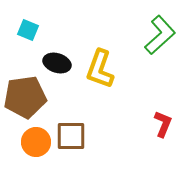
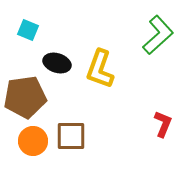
green L-shape: moved 2 px left
orange circle: moved 3 px left, 1 px up
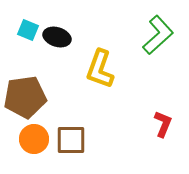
black ellipse: moved 26 px up
brown square: moved 4 px down
orange circle: moved 1 px right, 2 px up
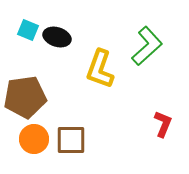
green L-shape: moved 11 px left, 11 px down
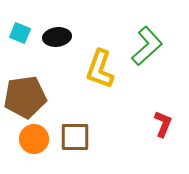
cyan square: moved 8 px left, 3 px down
black ellipse: rotated 24 degrees counterclockwise
brown square: moved 4 px right, 3 px up
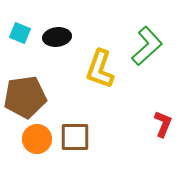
orange circle: moved 3 px right
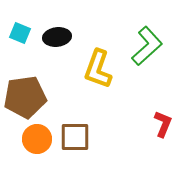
yellow L-shape: moved 2 px left
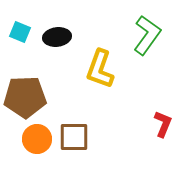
cyan square: moved 1 px up
green L-shape: moved 11 px up; rotated 12 degrees counterclockwise
yellow L-shape: moved 2 px right
brown pentagon: rotated 6 degrees clockwise
brown square: moved 1 px left
